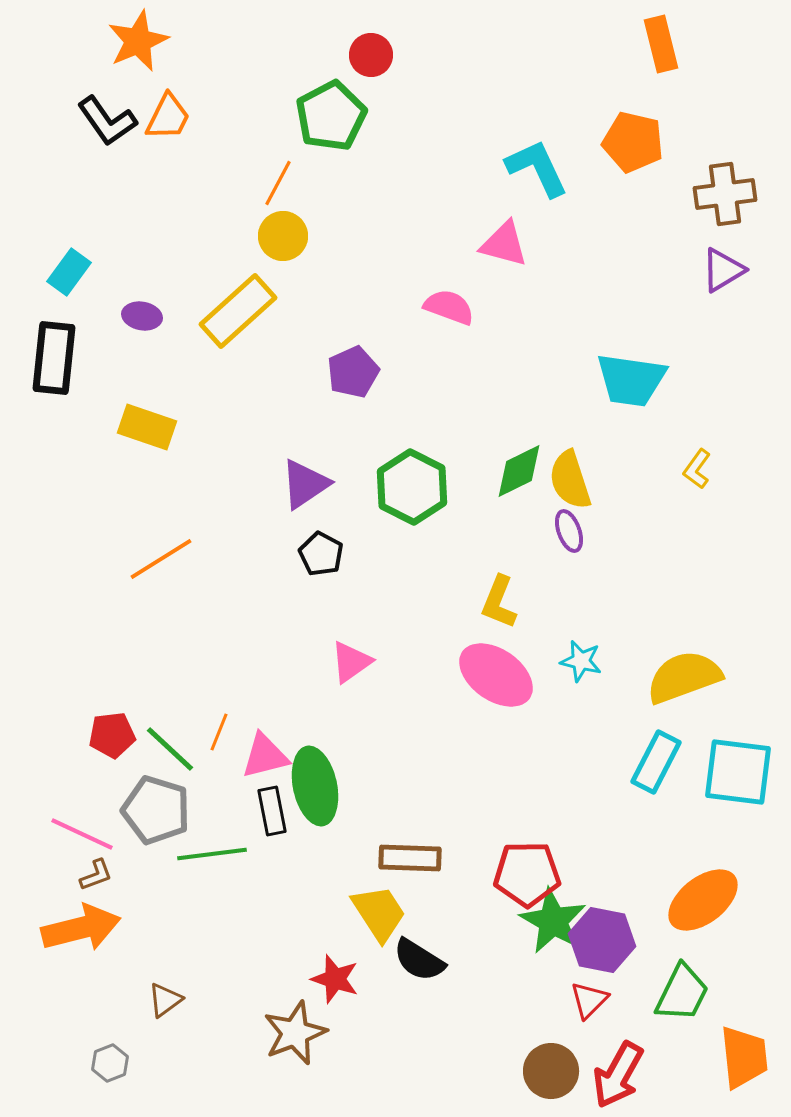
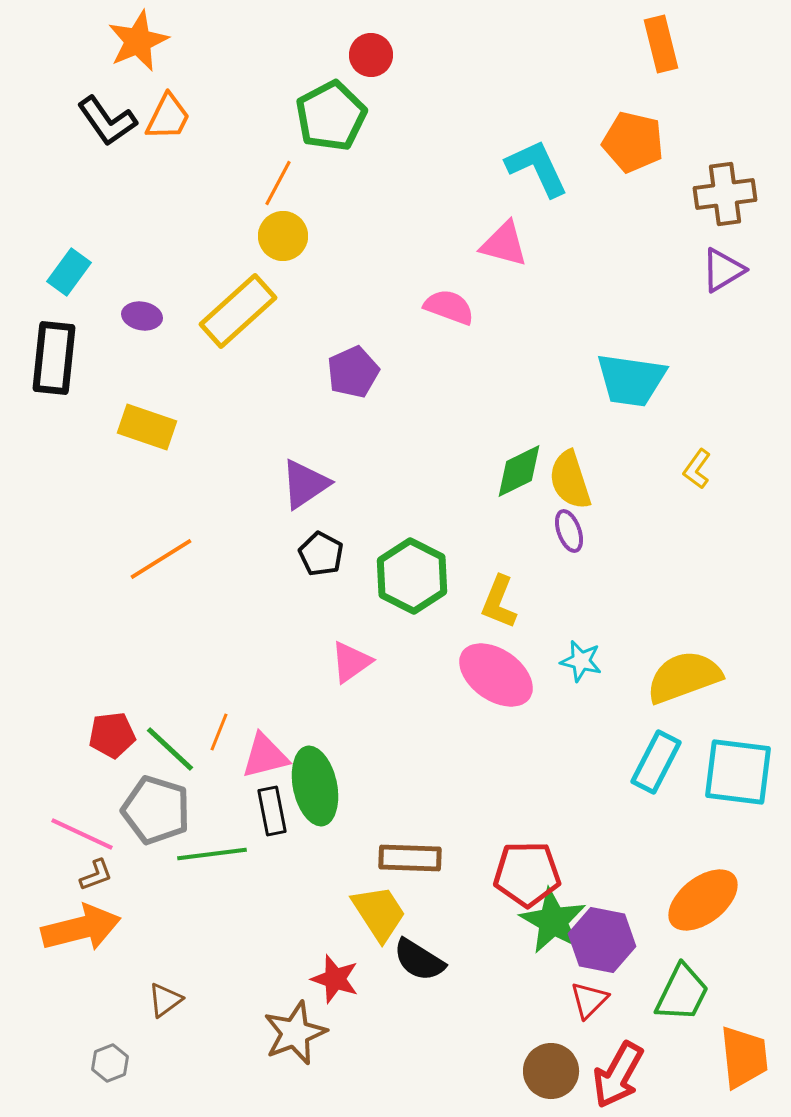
green hexagon at (412, 487): moved 89 px down
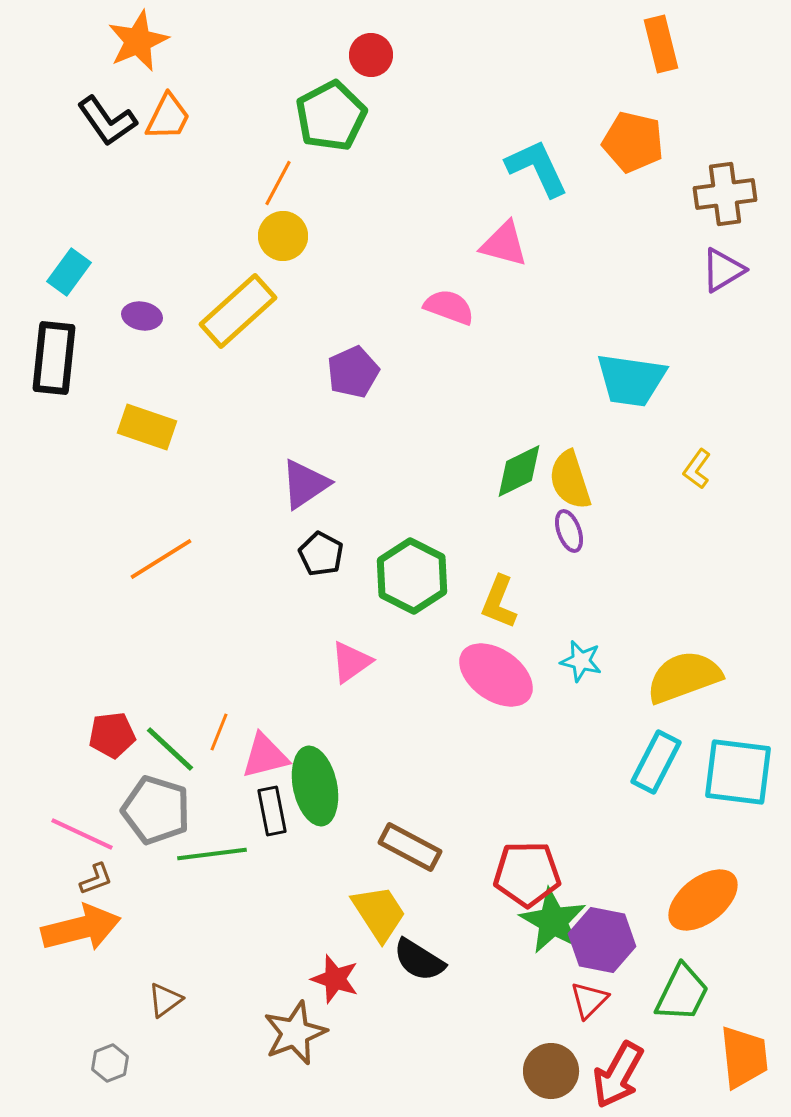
brown rectangle at (410, 858): moved 11 px up; rotated 26 degrees clockwise
brown L-shape at (96, 875): moved 4 px down
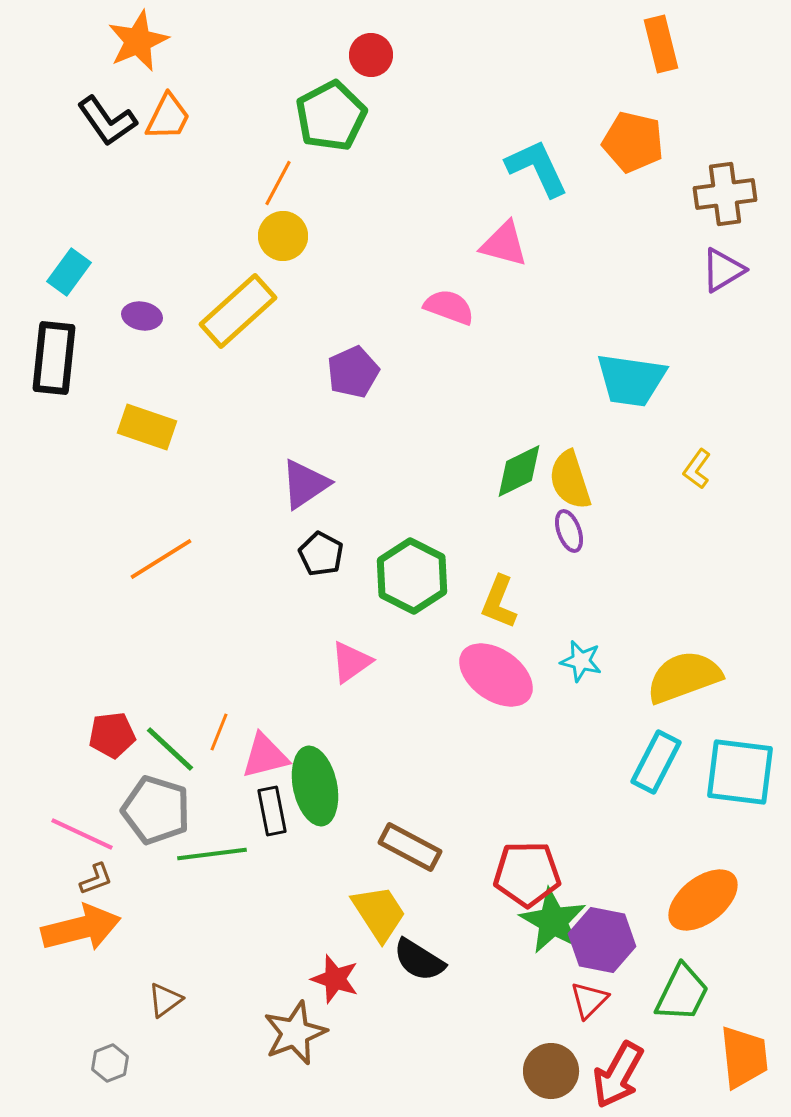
cyan square at (738, 772): moved 2 px right
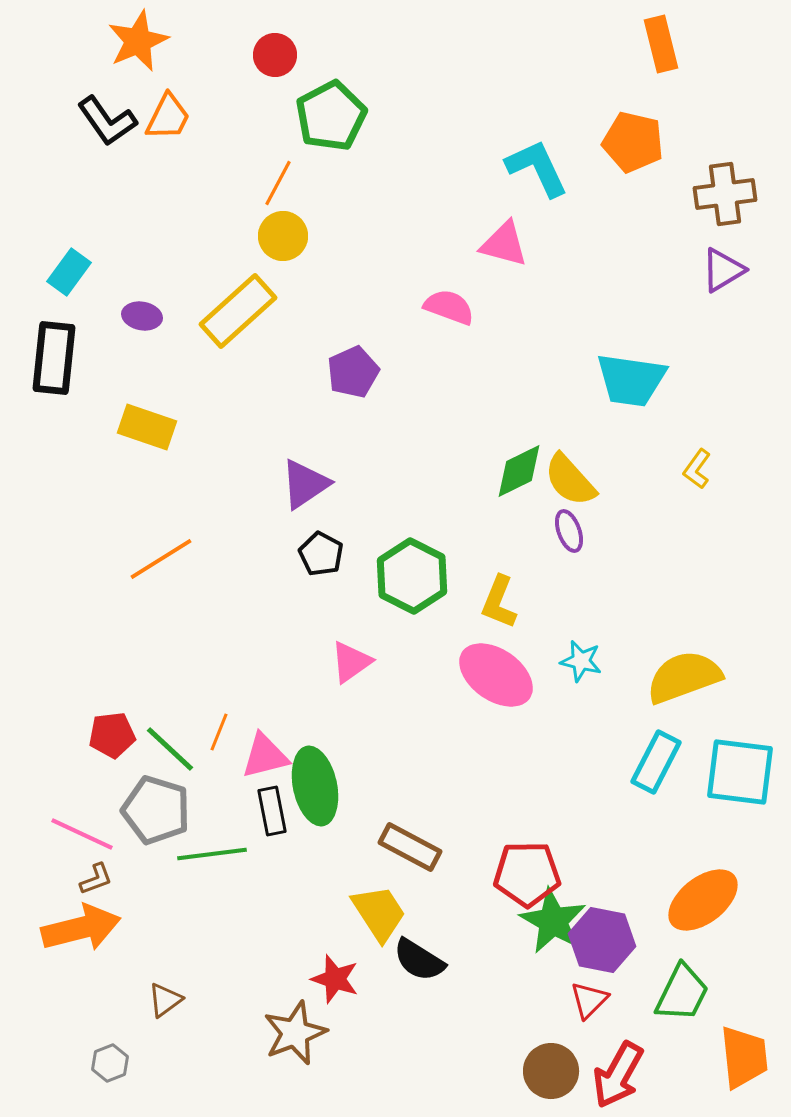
red circle at (371, 55): moved 96 px left
yellow semicircle at (570, 480): rotated 24 degrees counterclockwise
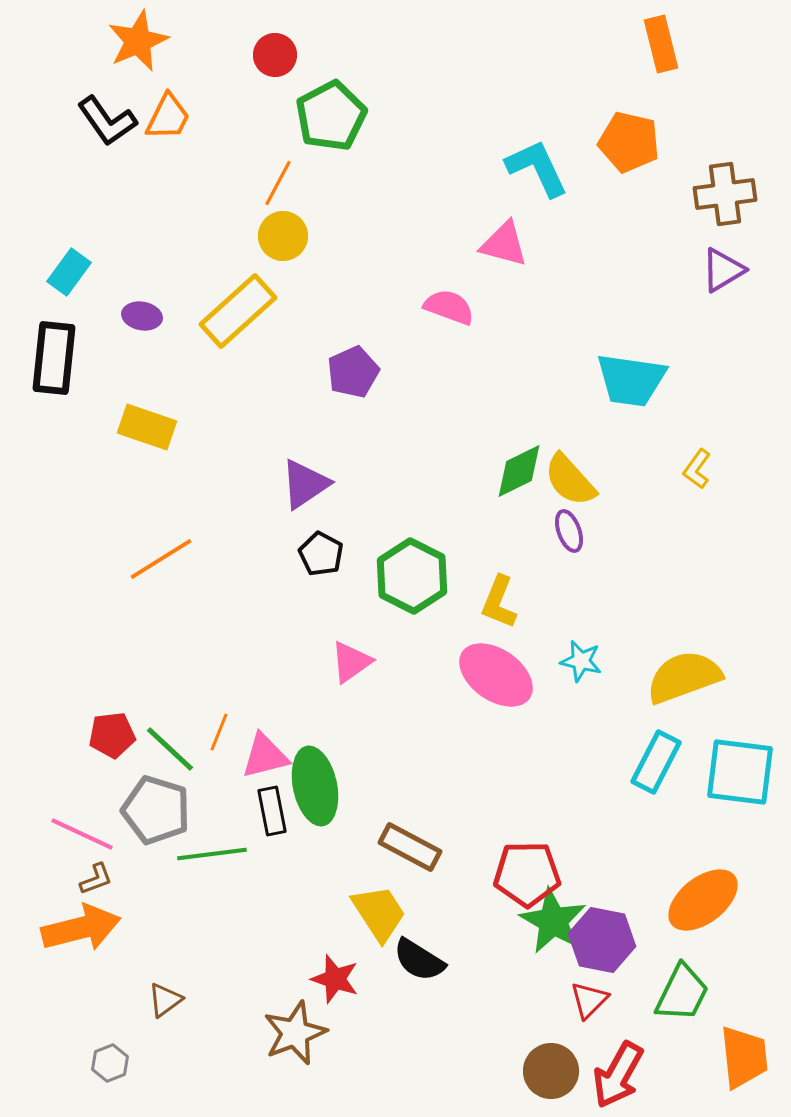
orange pentagon at (633, 142): moved 4 px left
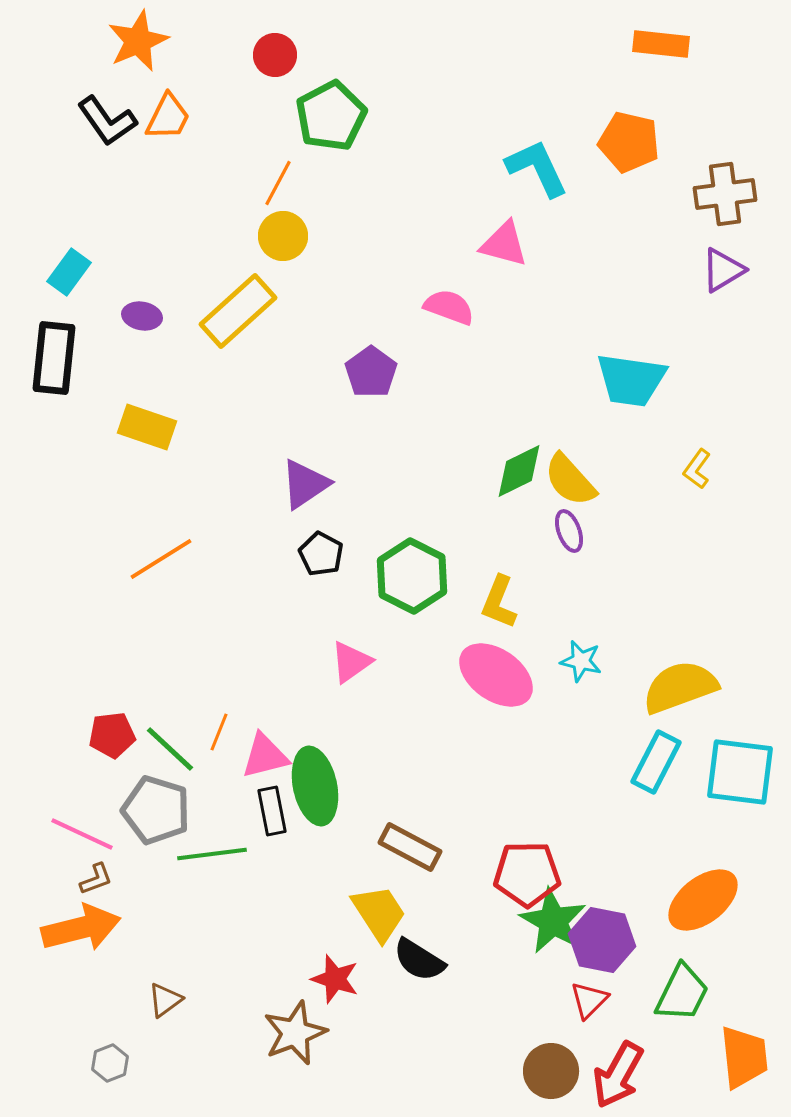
orange rectangle at (661, 44): rotated 70 degrees counterclockwise
purple pentagon at (353, 372): moved 18 px right; rotated 12 degrees counterclockwise
yellow semicircle at (684, 677): moved 4 px left, 10 px down
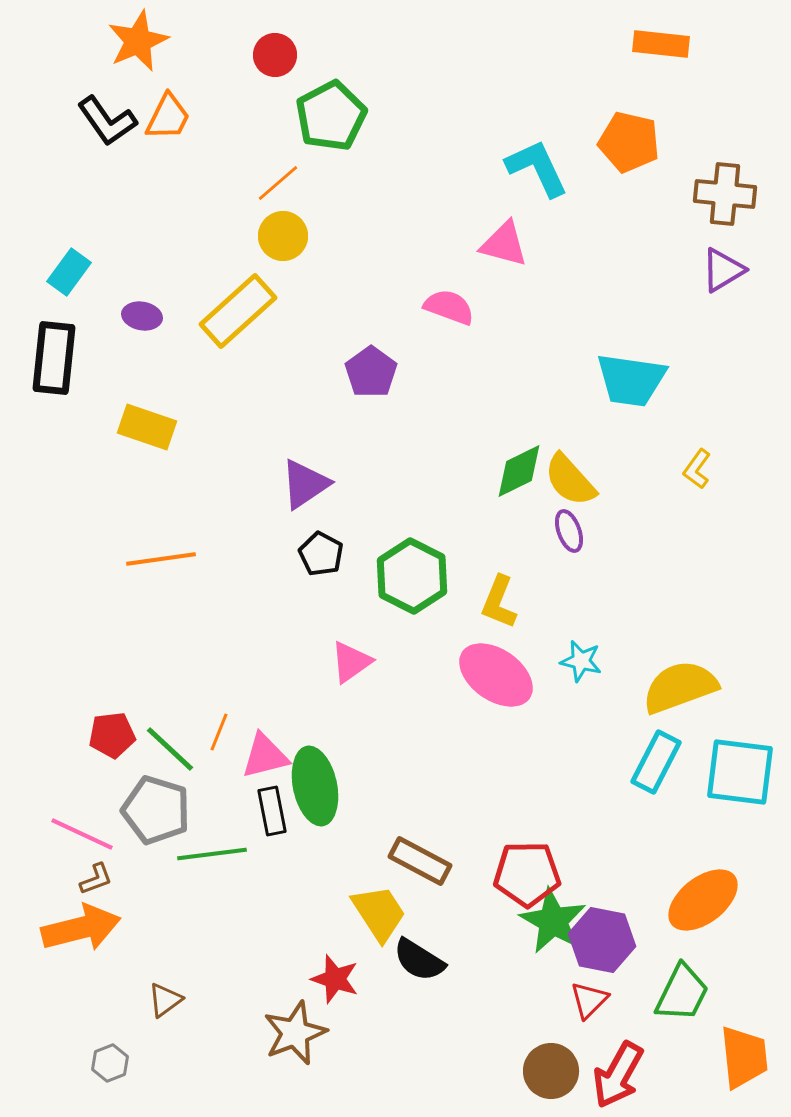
orange line at (278, 183): rotated 21 degrees clockwise
brown cross at (725, 194): rotated 14 degrees clockwise
orange line at (161, 559): rotated 24 degrees clockwise
brown rectangle at (410, 847): moved 10 px right, 14 px down
